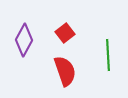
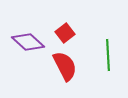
purple diamond: moved 4 px right, 2 px down; rotated 76 degrees counterclockwise
red semicircle: moved 5 px up; rotated 8 degrees counterclockwise
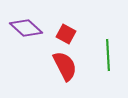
red square: moved 1 px right, 1 px down; rotated 24 degrees counterclockwise
purple diamond: moved 2 px left, 14 px up
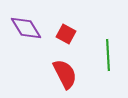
purple diamond: rotated 16 degrees clockwise
red semicircle: moved 8 px down
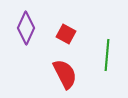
purple diamond: rotated 56 degrees clockwise
green line: moved 1 px left; rotated 8 degrees clockwise
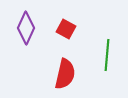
red square: moved 5 px up
red semicircle: rotated 40 degrees clockwise
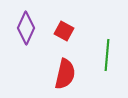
red square: moved 2 px left, 2 px down
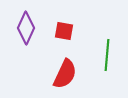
red square: rotated 18 degrees counterclockwise
red semicircle: rotated 12 degrees clockwise
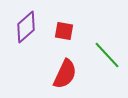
purple diamond: moved 1 px up; rotated 24 degrees clockwise
green line: rotated 48 degrees counterclockwise
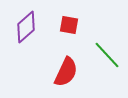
red square: moved 5 px right, 6 px up
red semicircle: moved 1 px right, 2 px up
